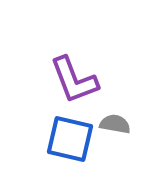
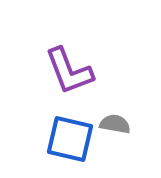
purple L-shape: moved 5 px left, 9 px up
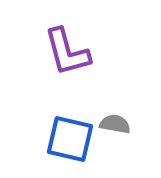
purple L-shape: moved 2 px left, 19 px up; rotated 6 degrees clockwise
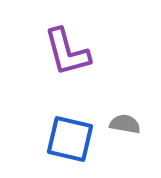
gray semicircle: moved 10 px right
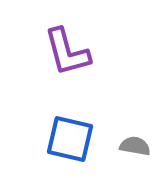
gray semicircle: moved 10 px right, 22 px down
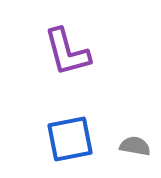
blue square: rotated 24 degrees counterclockwise
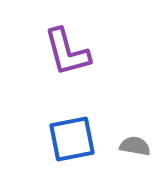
blue square: moved 2 px right
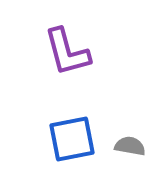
gray semicircle: moved 5 px left
